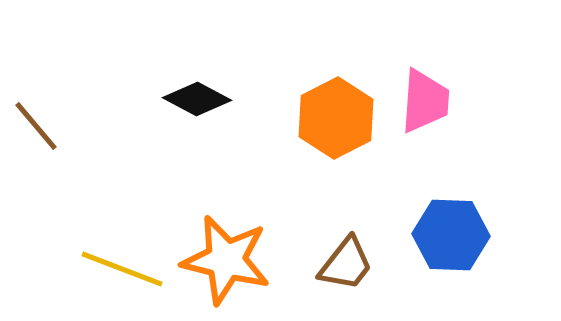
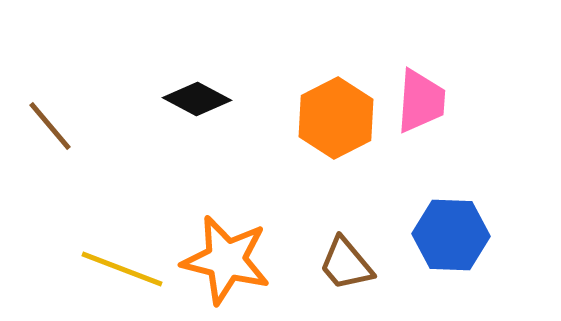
pink trapezoid: moved 4 px left
brown line: moved 14 px right
brown trapezoid: rotated 102 degrees clockwise
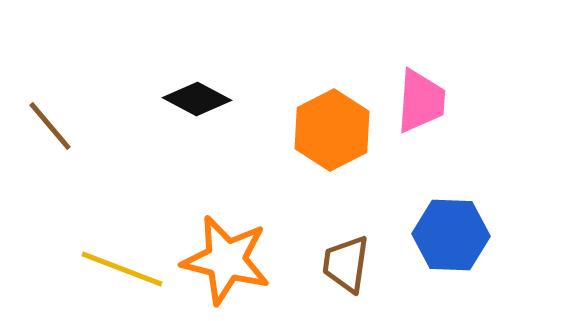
orange hexagon: moved 4 px left, 12 px down
brown trapezoid: rotated 48 degrees clockwise
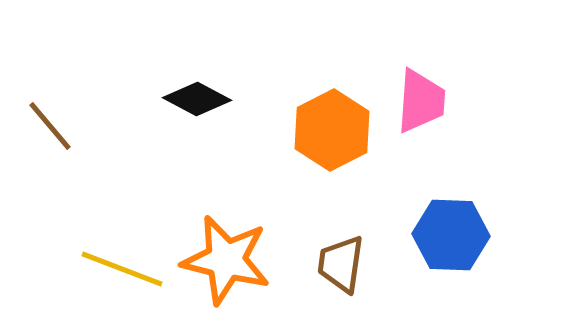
brown trapezoid: moved 5 px left
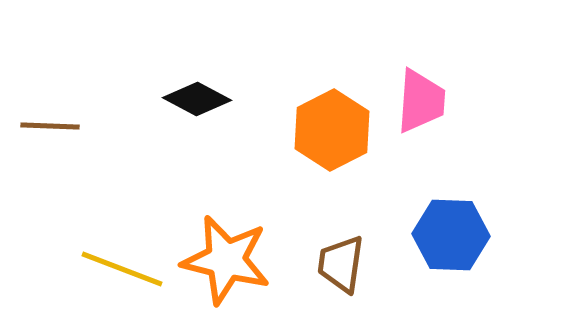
brown line: rotated 48 degrees counterclockwise
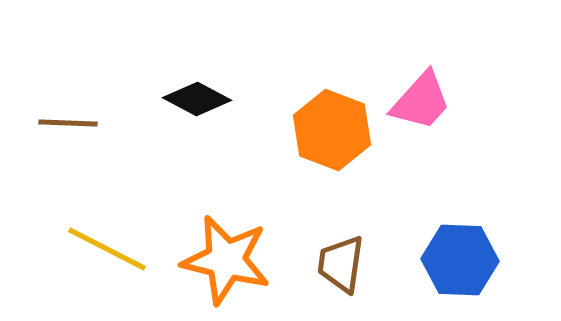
pink trapezoid: rotated 38 degrees clockwise
brown line: moved 18 px right, 3 px up
orange hexagon: rotated 12 degrees counterclockwise
blue hexagon: moved 9 px right, 25 px down
yellow line: moved 15 px left, 20 px up; rotated 6 degrees clockwise
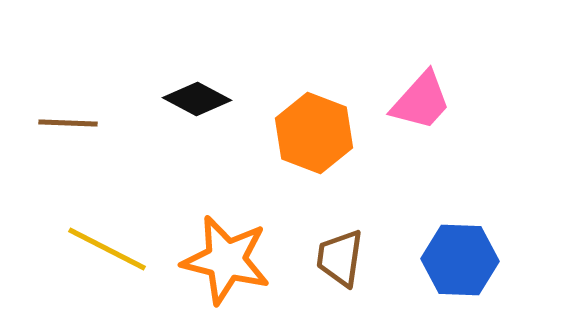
orange hexagon: moved 18 px left, 3 px down
brown trapezoid: moved 1 px left, 6 px up
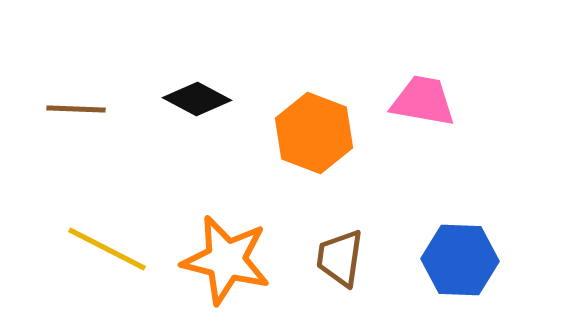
pink trapezoid: moved 2 px right; rotated 122 degrees counterclockwise
brown line: moved 8 px right, 14 px up
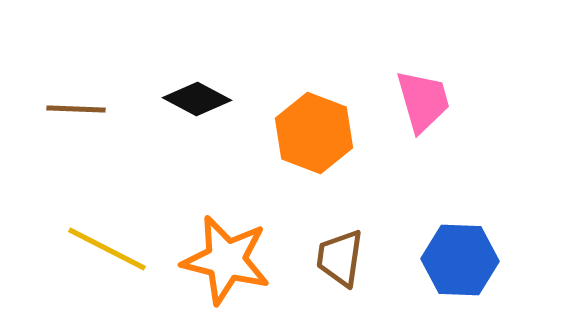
pink trapezoid: rotated 64 degrees clockwise
